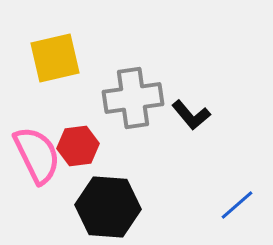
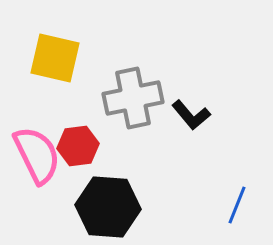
yellow square: rotated 26 degrees clockwise
gray cross: rotated 4 degrees counterclockwise
blue line: rotated 27 degrees counterclockwise
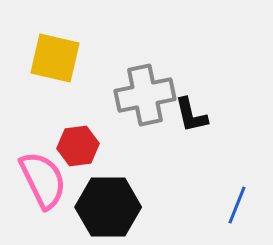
gray cross: moved 12 px right, 3 px up
black L-shape: rotated 27 degrees clockwise
pink semicircle: moved 6 px right, 25 px down
black hexagon: rotated 4 degrees counterclockwise
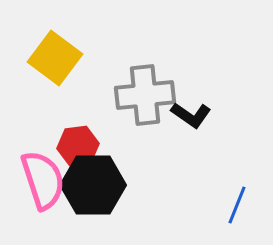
yellow square: rotated 24 degrees clockwise
gray cross: rotated 6 degrees clockwise
black L-shape: rotated 42 degrees counterclockwise
pink semicircle: rotated 8 degrees clockwise
black hexagon: moved 15 px left, 22 px up
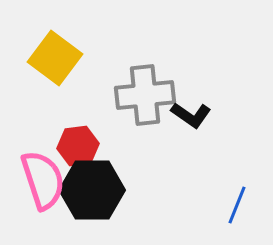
black hexagon: moved 1 px left, 5 px down
